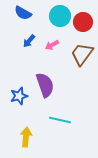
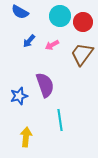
blue semicircle: moved 3 px left, 1 px up
cyan line: rotated 70 degrees clockwise
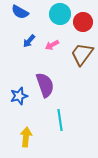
cyan circle: moved 2 px up
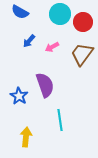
pink arrow: moved 2 px down
blue star: rotated 24 degrees counterclockwise
